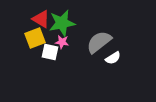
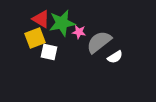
pink star: moved 17 px right, 10 px up
white square: moved 1 px left
white semicircle: moved 2 px right, 1 px up
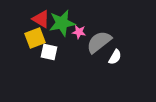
white semicircle: rotated 28 degrees counterclockwise
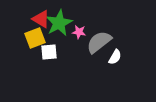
green star: moved 3 px left; rotated 16 degrees counterclockwise
white square: rotated 18 degrees counterclockwise
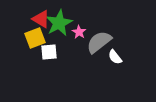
pink star: rotated 24 degrees clockwise
white semicircle: rotated 112 degrees clockwise
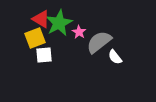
white square: moved 5 px left, 3 px down
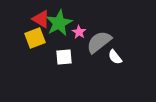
white square: moved 20 px right, 2 px down
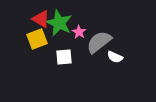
green star: rotated 20 degrees counterclockwise
yellow square: moved 2 px right, 1 px down
white semicircle: rotated 28 degrees counterclockwise
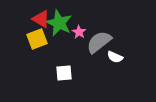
white square: moved 16 px down
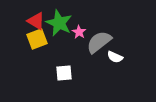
red triangle: moved 5 px left, 2 px down
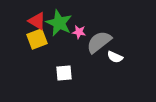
red triangle: moved 1 px right
pink star: rotated 24 degrees counterclockwise
